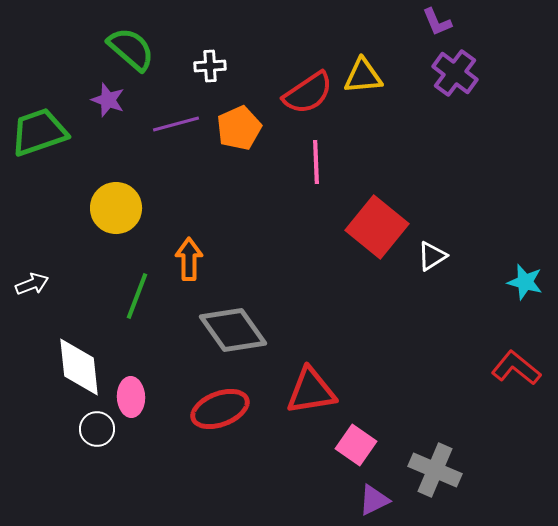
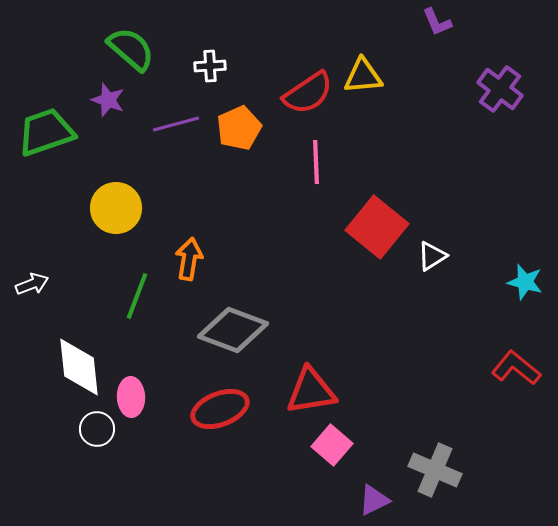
purple cross: moved 45 px right, 16 px down
green trapezoid: moved 7 px right
orange arrow: rotated 9 degrees clockwise
gray diamond: rotated 34 degrees counterclockwise
pink square: moved 24 px left; rotated 6 degrees clockwise
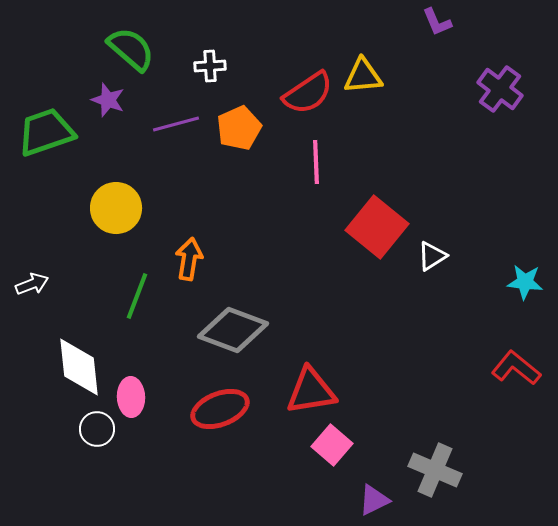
cyan star: rotated 9 degrees counterclockwise
